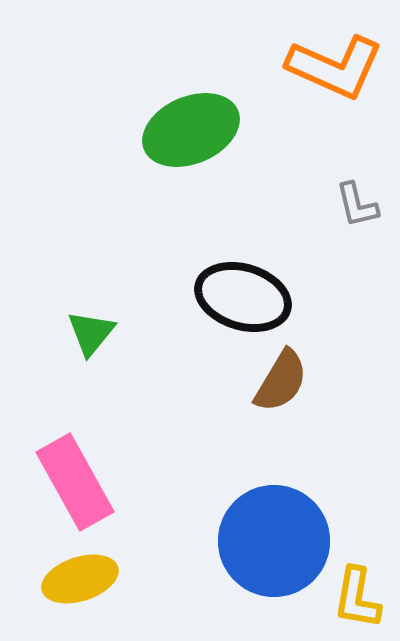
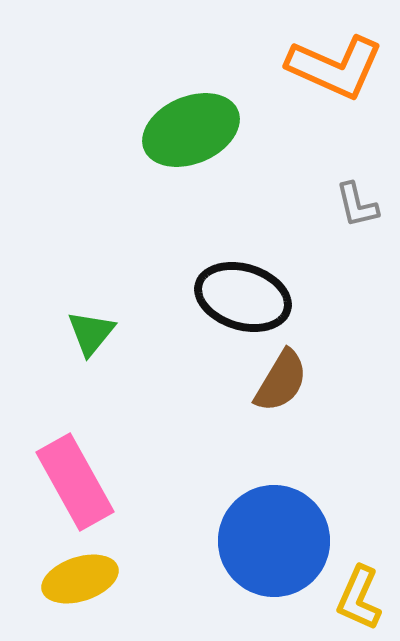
yellow L-shape: moved 2 px right; rotated 14 degrees clockwise
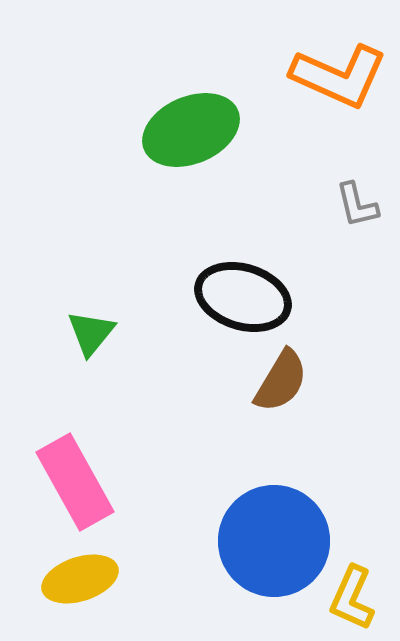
orange L-shape: moved 4 px right, 9 px down
yellow L-shape: moved 7 px left
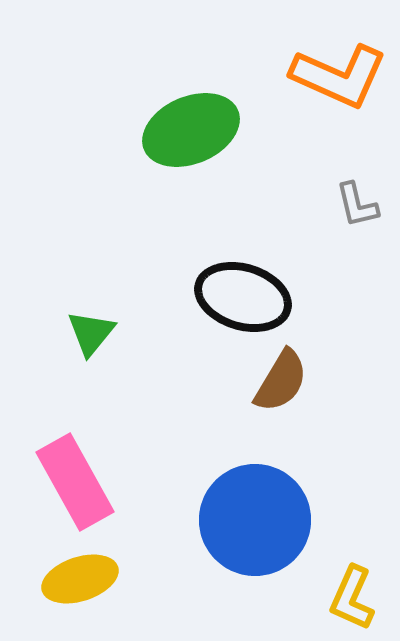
blue circle: moved 19 px left, 21 px up
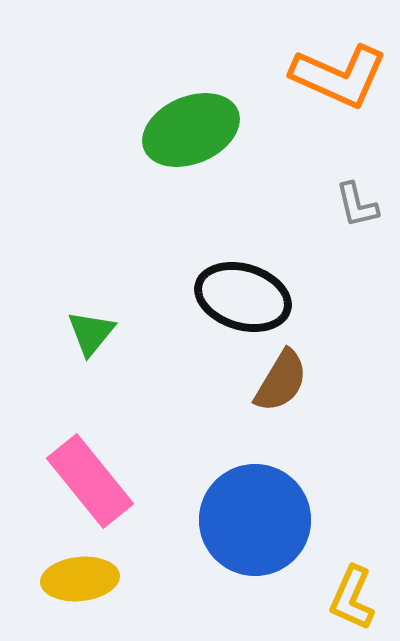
pink rectangle: moved 15 px right, 1 px up; rotated 10 degrees counterclockwise
yellow ellipse: rotated 12 degrees clockwise
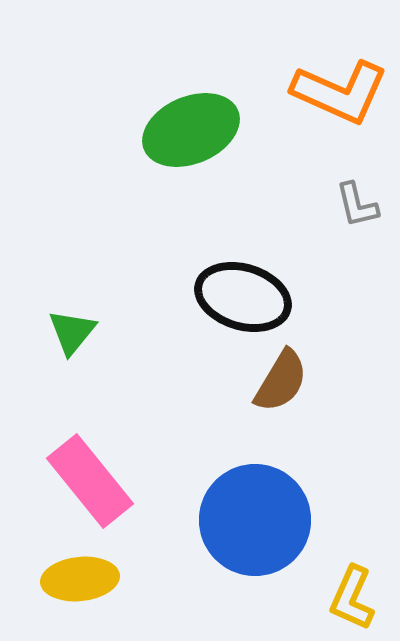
orange L-shape: moved 1 px right, 16 px down
green triangle: moved 19 px left, 1 px up
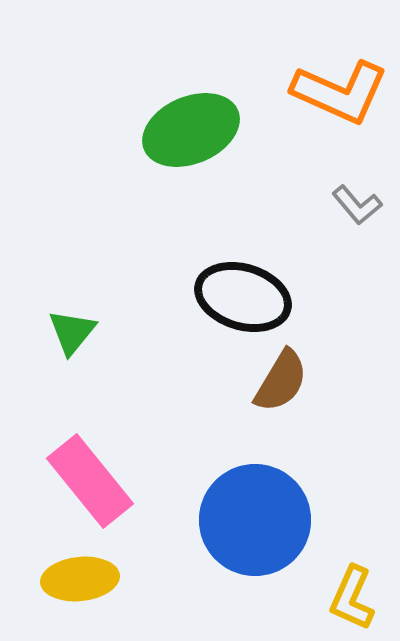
gray L-shape: rotated 27 degrees counterclockwise
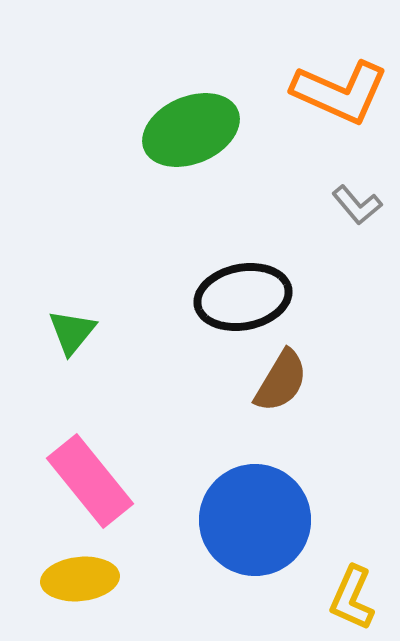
black ellipse: rotated 28 degrees counterclockwise
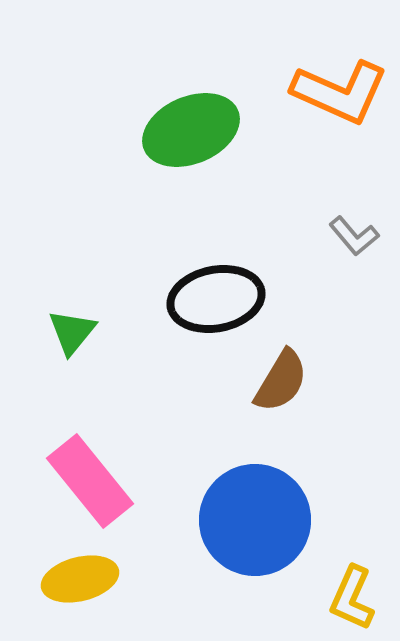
gray L-shape: moved 3 px left, 31 px down
black ellipse: moved 27 px left, 2 px down
yellow ellipse: rotated 8 degrees counterclockwise
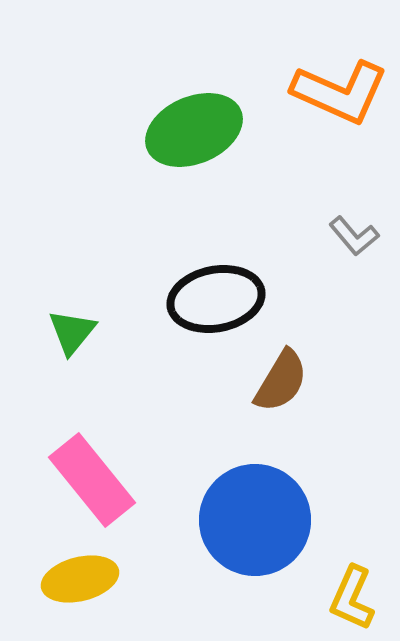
green ellipse: moved 3 px right
pink rectangle: moved 2 px right, 1 px up
